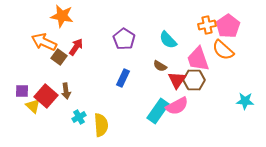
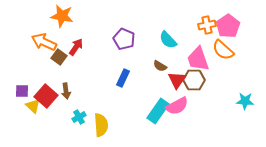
purple pentagon: rotated 10 degrees counterclockwise
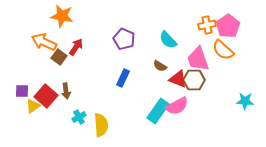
red triangle: moved 1 px right, 1 px up; rotated 42 degrees counterclockwise
yellow triangle: rotated 42 degrees clockwise
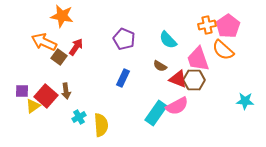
cyan rectangle: moved 2 px left, 2 px down
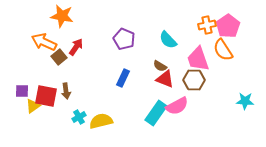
orange semicircle: rotated 15 degrees clockwise
brown square: rotated 14 degrees clockwise
red triangle: moved 13 px left
red square: rotated 30 degrees counterclockwise
yellow semicircle: moved 4 px up; rotated 100 degrees counterclockwise
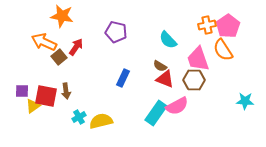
purple pentagon: moved 8 px left, 7 px up; rotated 10 degrees counterclockwise
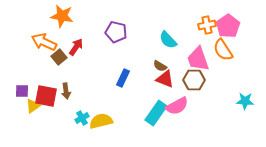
cyan cross: moved 3 px right, 1 px down
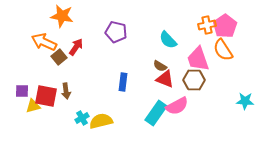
pink pentagon: moved 3 px left
blue rectangle: moved 4 px down; rotated 18 degrees counterclockwise
yellow triangle: rotated 21 degrees clockwise
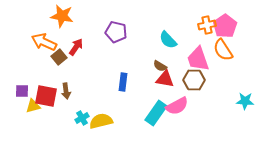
red triangle: rotated 12 degrees counterclockwise
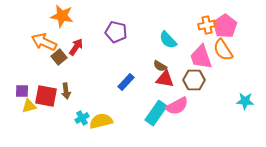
pink trapezoid: moved 3 px right, 2 px up
blue rectangle: moved 3 px right; rotated 36 degrees clockwise
yellow triangle: moved 4 px left
